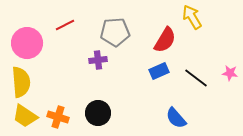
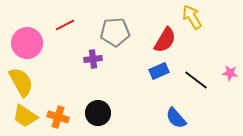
purple cross: moved 5 px left, 1 px up
black line: moved 2 px down
yellow semicircle: rotated 24 degrees counterclockwise
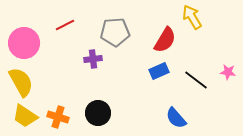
pink circle: moved 3 px left
pink star: moved 2 px left, 1 px up
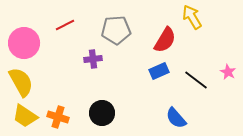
gray pentagon: moved 1 px right, 2 px up
pink star: rotated 21 degrees clockwise
black circle: moved 4 px right
